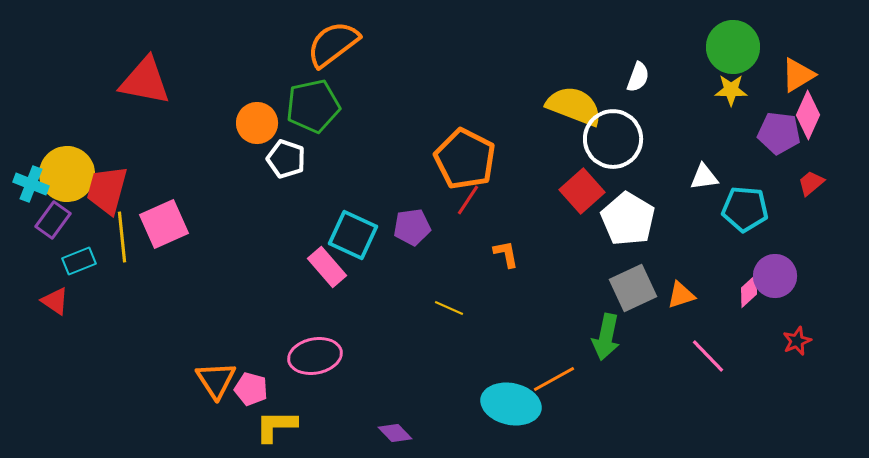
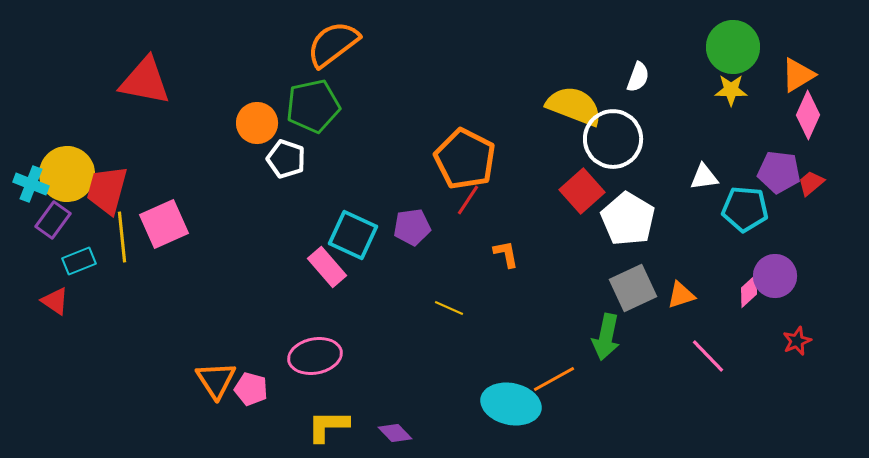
purple pentagon at (779, 133): moved 39 px down
yellow L-shape at (276, 426): moved 52 px right
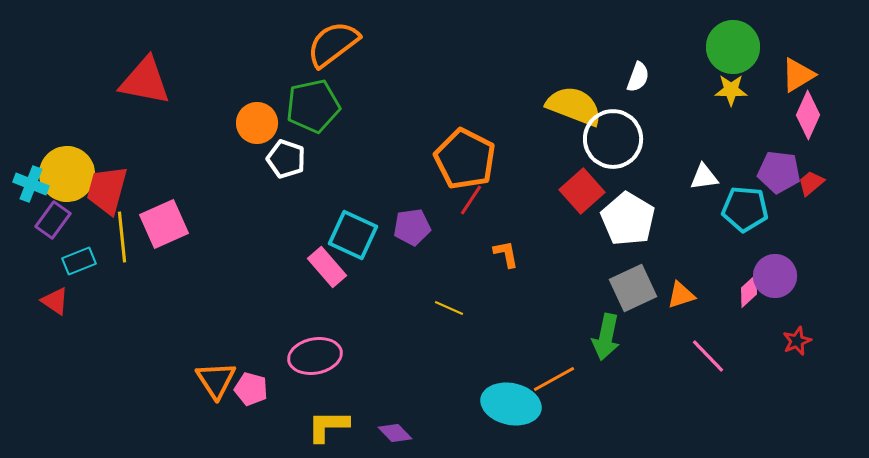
red line at (468, 200): moved 3 px right
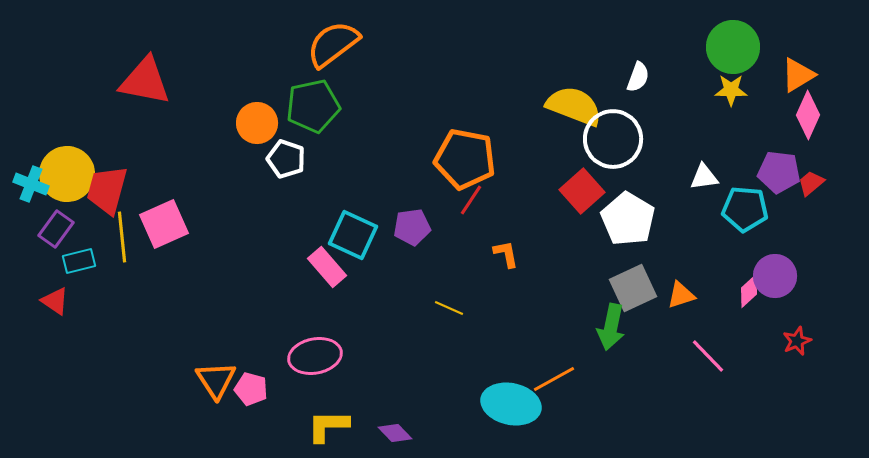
orange pentagon at (465, 159): rotated 16 degrees counterclockwise
purple rectangle at (53, 220): moved 3 px right, 9 px down
cyan rectangle at (79, 261): rotated 8 degrees clockwise
green arrow at (606, 337): moved 5 px right, 10 px up
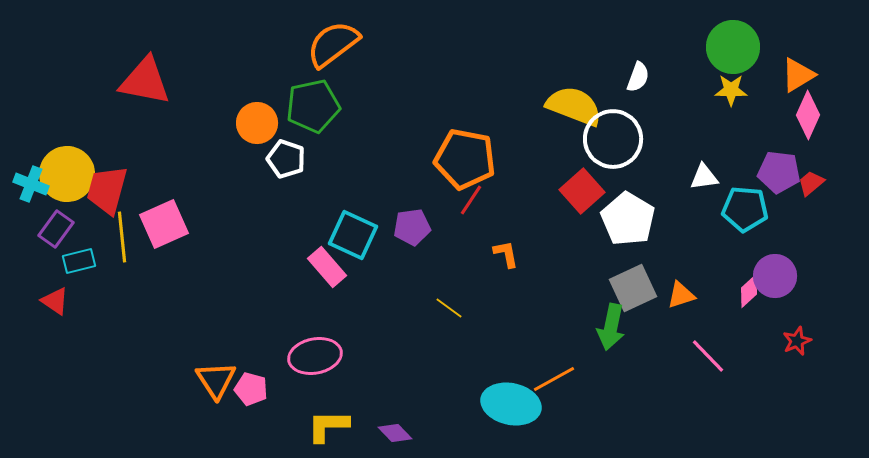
yellow line at (449, 308): rotated 12 degrees clockwise
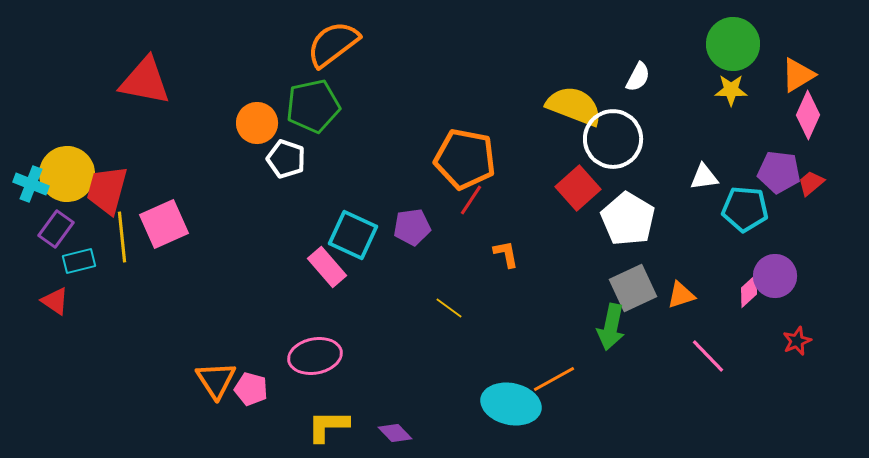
green circle at (733, 47): moved 3 px up
white semicircle at (638, 77): rotated 8 degrees clockwise
red square at (582, 191): moved 4 px left, 3 px up
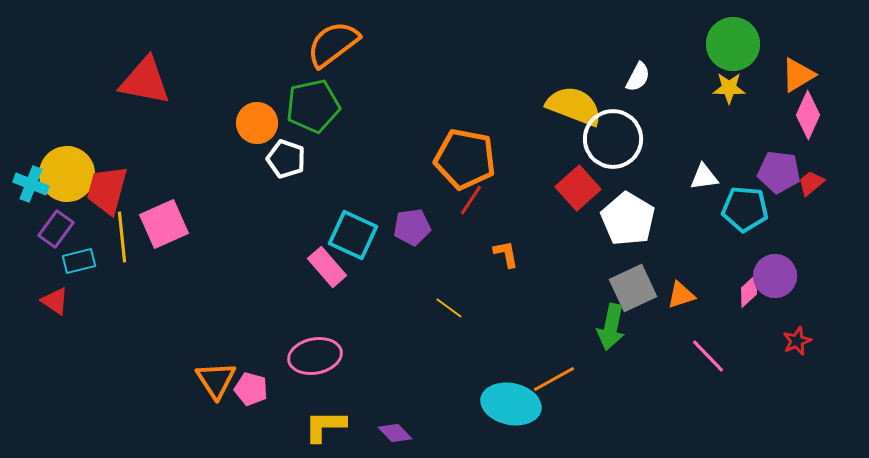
yellow star at (731, 90): moved 2 px left, 2 px up
yellow L-shape at (328, 426): moved 3 px left
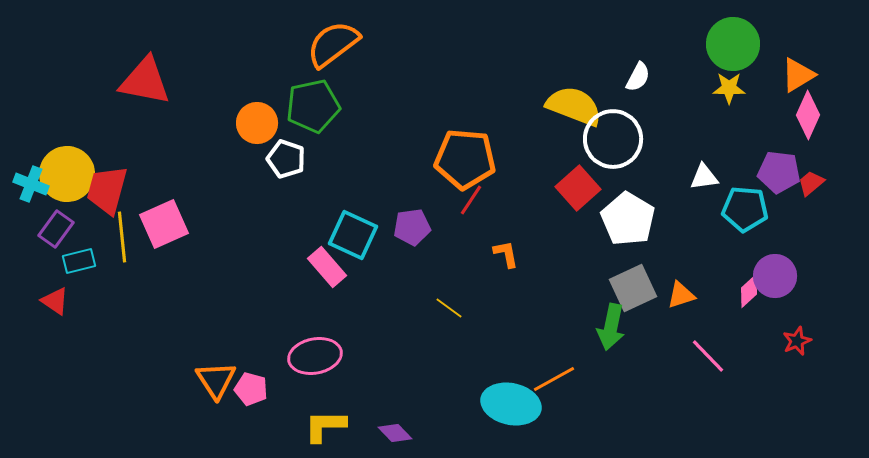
orange pentagon at (465, 159): rotated 6 degrees counterclockwise
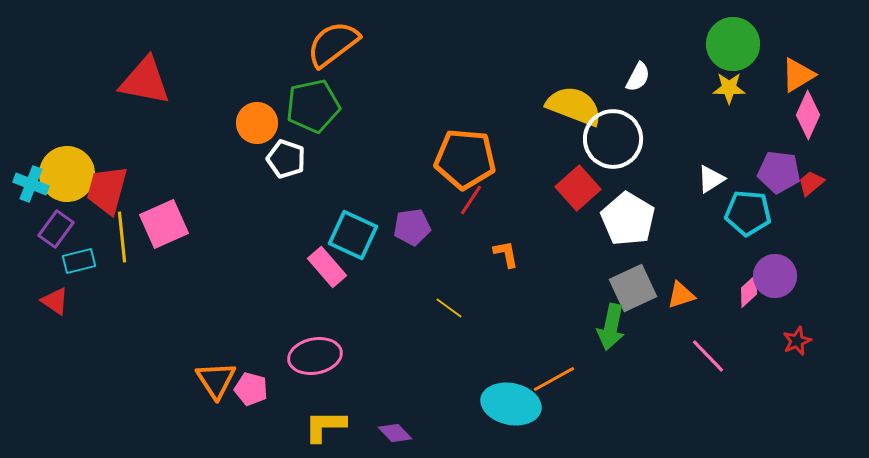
white triangle at (704, 177): moved 7 px right, 2 px down; rotated 24 degrees counterclockwise
cyan pentagon at (745, 209): moved 3 px right, 4 px down
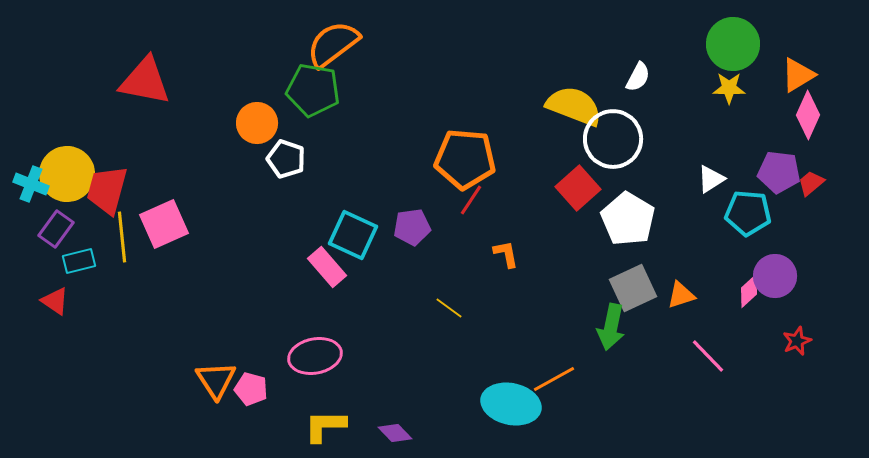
green pentagon at (313, 106): moved 16 px up; rotated 22 degrees clockwise
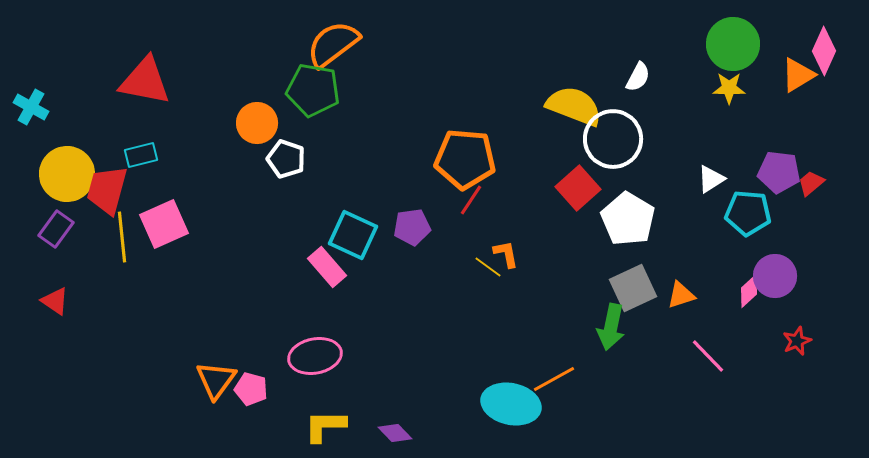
pink diamond at (808, 115): moved 16 px right, 64 px up
cyan cross at (31, 184): moved 77 px up; rotated 8 degrees clockwise
cyan rectangle at (79, 261): moved 62 px right, 106 px up
yellow line at (449, 308): moved 39 px right, 41 px up
orange triangle at (216, 380): rotated 9 degrees clockwise
